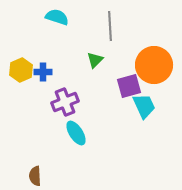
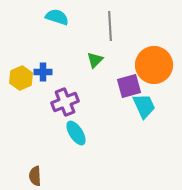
yellow hexagon: moved 8 px down
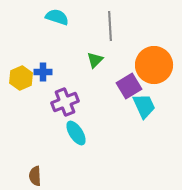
purple square: rotated 15 degrees counterclockwise
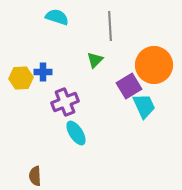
yellow hexagon: rotated 20 degrees clockwise
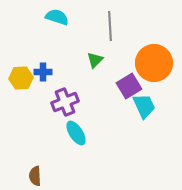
orange circle: moved 2 px up
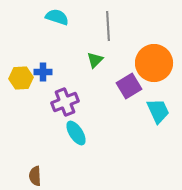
gray line: moved 2 px left
cyan trapezoid: moved 14 px right, 5 px down
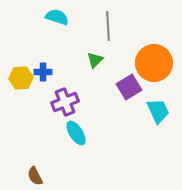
purple square: moved 1 px down
brown semicircle: rotated 24 degrees counterclockwise
